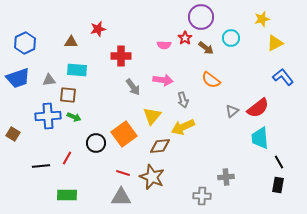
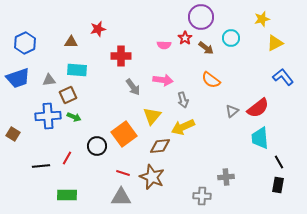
brown square at (68, 95): rotated 30 degrees counterclockwise
black circle at (96, 143): moved 1 px right, 3 px down
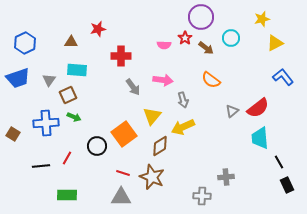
gray triangle at (49, 80): rotated 48 degrees counterclockwise
blue cross at (48, 116): moved 2 px left, 7 px down
brown diamond at (160, 146): rotated 25 degrees counterclockwise
black rectangle at (278, 185): moved 9 px right; rotated 35 degrees counterclockwise
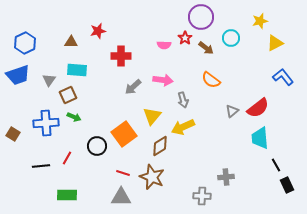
yellow star at (262, 19): moved 2 px left, 2 px down
red star at (98, 29): moved 2 px down
blue trapezoid at (18, 78): moved 3 px up
gray arrow at (133, 87): rotated 84 degrees clockwise
black line at (279, 162): moved 3 px left, 3 px down
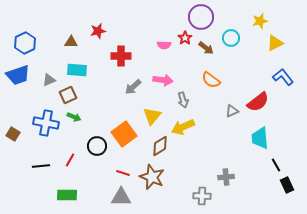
gray triangle at (49, 80): rotated 32 degrees clockwise
red semicircle at (258, 108): moved 6 px up
gray triangle at (232, 111): rotated 16 degrees clockwise
blue cross at (46, 123): rotated 15 degrees clockwise
red line at (67, 158): moved 3 px right, 2 px down
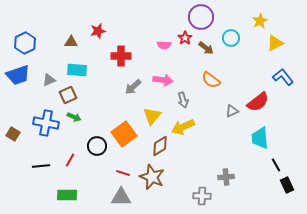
yellow star at (260, 21): rotated 14 degrees counterclockwise
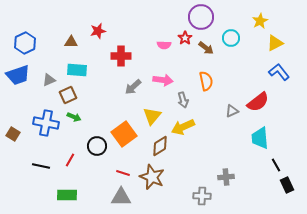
blue L-shape at (283, 77): moved 4 px left, 5 px up
orange semicircle at (211, 80): moved 5 px left, 1 px down; rotated 138 degrees counterclockwise
black line at (41, 166): rotated 18 degrees clockwise
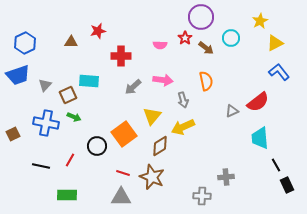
pink semicircle at (164, 45): moved 4 px left
cyan rectangle at (77, 70): moved 12 px right, 11 px down
gray triangle at (49, 80): moved 4 px left, 5 px down; rotated 24 degrees counterclockwise
brown square at (13, 134): rotated 32 degrees clockwise
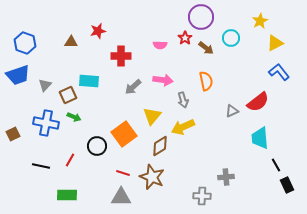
blue hexagon at (25, 43): rotated 15 degrees counterclockwise
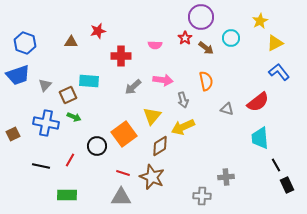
pink semicircle at (160, 45): moved 5 px left
gray triangle at (232, 111): moved 5 px left, 2 px up; rotated 40 degrees clockwise
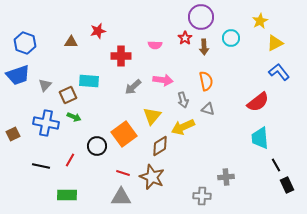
brown arrow at (206, 48): moved 2 px left, 1 px up; rotated 49 degrees clockwise
gray triangle at (227, 109): moved 19 px left
